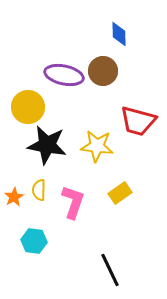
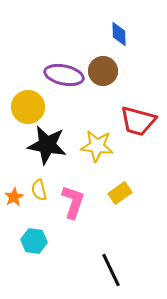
yellow semicircle: rotated 15 degrees counterclockwise
black line: moved 1 px right
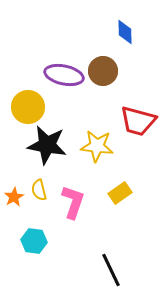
blue diamond: moved 6 px right, 2 px up
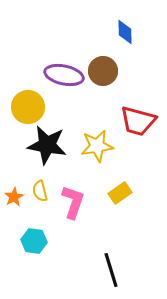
yellow star: rotated 16 degrees counterclockwise
yellow semicircle: moved 1 px right, 1 px down
black line: rotated 8 degrees clockwise
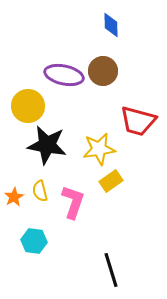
blue diamond: moved 14 px left, 7 px up
yellow circle: moved 1 px up
yellow star: moved 2 px right, 3 px down
yellow rectangle: moved 9 px left, 12 px up
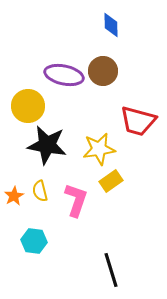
orange star: moved 1 px up
pink L-shape: moved 3 px right, 2 px up
